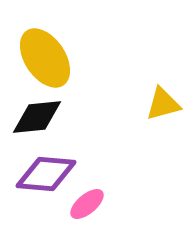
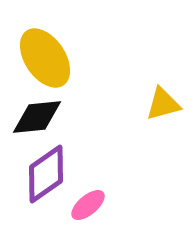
purple diamond: rotated 40 degrees counterclockwise
pink ellipse: moved 1 px right, 1 px down
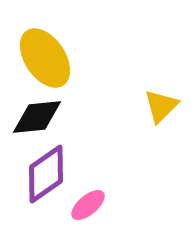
yellow triangle: moved 2 px left, 2 px down; rotated 30 degrees counterclockwise
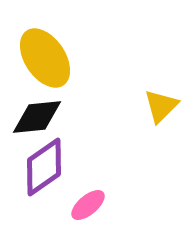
purple diamond: moved 2 px left, 7 px up
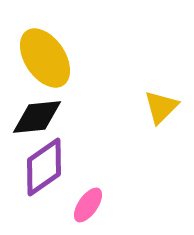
yellow triangle: moved 1 px down
pink ellipse: rotated 15 degrees counterclockwise
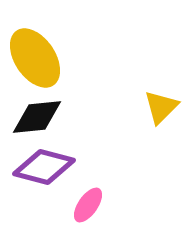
yellow ellipse: moved 10 px left
purple diamond: rotated 50 degrees clockwise
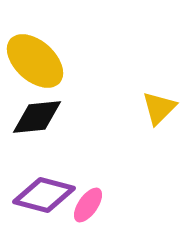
yellow ellipse: moved 3 px down; rotated 14 degrees counterclockwise
yellow triangle: moved 2 px left, 1 px down
purple diamond: moved 28 px down
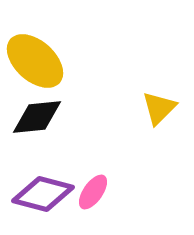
purple diamond: moved 1 px left, 1 px up
pink ellipse: moved 5 px right, 13 px up
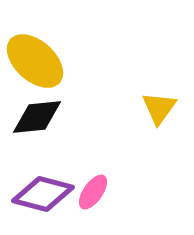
yellow triangle: rotated 9 degrees counterclockwise
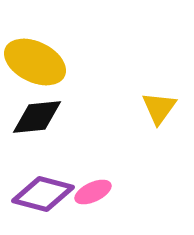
yellow ellipse: moved 1 px down; rotated 16 degrees counterclockwise
pink ellipse: rotated 30 degrees clockwise
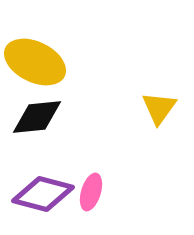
pink ellipse: moved 2 px left; rotated 48 degrees counterclockwise
